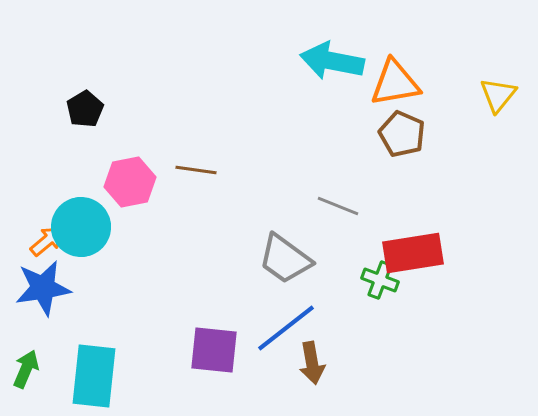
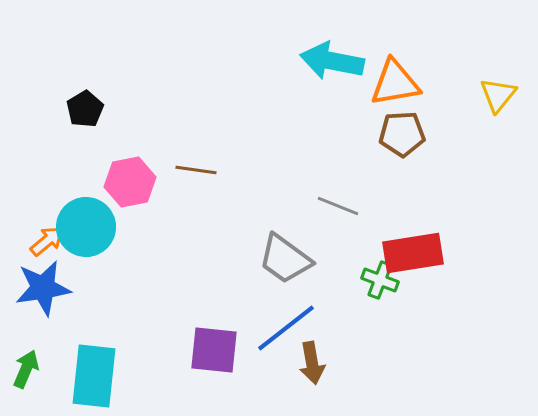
brown pentagon: rotated 27 degrees counterclockwise
cyan circle: moved 5 px right
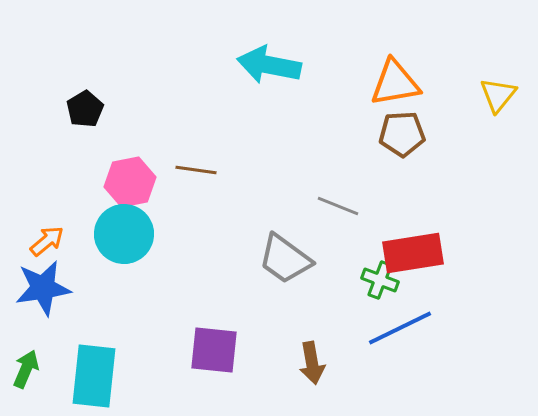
cyan arrow: moved 63 px left, 4 px down
cyan circle: moved 38 px right, 7 px down
blue line: moved 114 px right; rotated 12 degrees clockwise
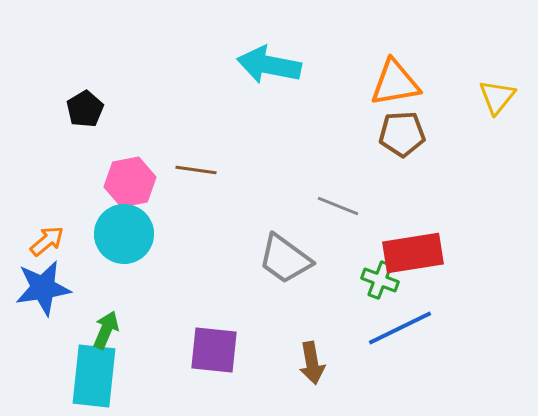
yellow triangle: moved 1 px left, 2 px down
green arrow: moved 80 px right, 39 px up
